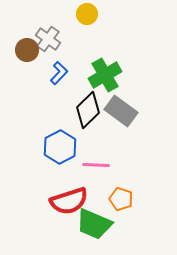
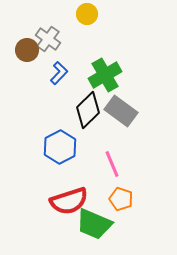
pink line: moved 16 px right, 1 px up; rotated 64 degrees clockwise
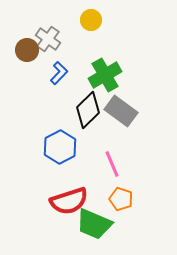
yellow circle: moved 4 px right, 6 px down
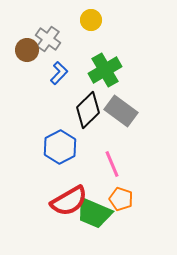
green cross: moved 5 px up
red semicircle: rotated 12 degrees counterclockwise
green trapezoid: moved 11 px up
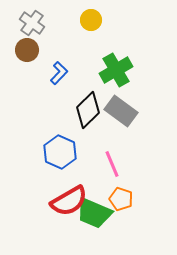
gray cross: moved 16 px left, 16 px up
green cross: moved 11 px right
blue hexagon: moved 5 px down; rotated 8 degrees counterclockwise
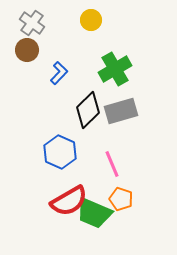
green cross: moved 1 px left, 1 px up
gray rectangle: rotated 52 degrees counterclockwise
